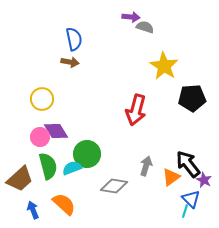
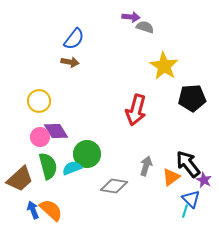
blue semicircle: rotated 50 degrees clockwise
yellow circle: moved 3 px left, 2 px down
orange semicircle: moved 13 px left, 6 px down
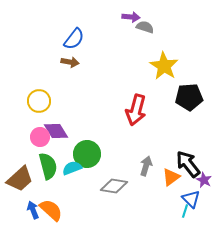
black pentagon: moved 3 px left, 1 px up
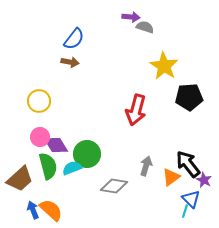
purple diamond: moved 14 px down
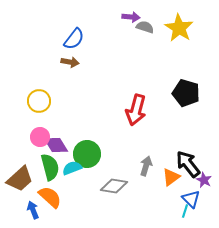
yellow star: moved 15 px right, 38 px up
black pentagon: moved 3 px left, 4 px up; rotated 20 degrees clockwise
green semicircle: moved 2 px right, 1 px down
orange semicircle: moved 1 px left, 13 px up
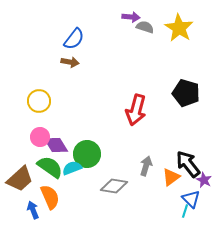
green semicircle: rotated 40 degrees counterclockwise
orange semicircle: rotated 25 degrees clockwise
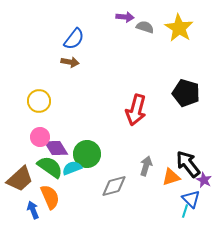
purple arrow: moved 6 px left
purple diamond: moved 3 px down
orange triangle: rotated 18 degrees clockwise
gray diamond: rotated 24 degrees counterclockwise
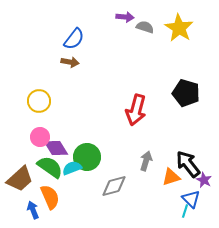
green circle: moved 3 px down
gray arrow: moved 5 px up
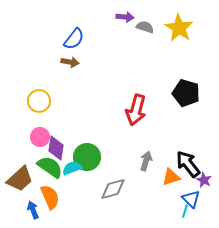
purple diamond: rotated 40 degrees clockwise
gray diamond: moved 1 px left, 3 px down
